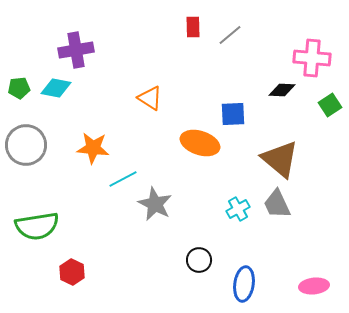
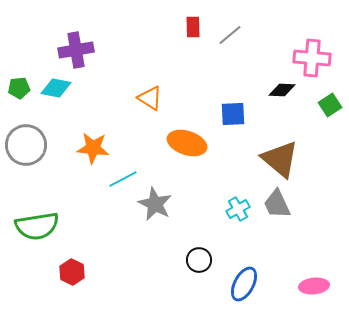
orange ellipse: moved 13 px left
blue ellipse: rotated 20 degrees clockwise
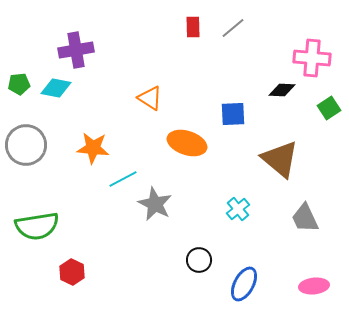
gray line: moved 3 px right, 7 px up
green pentagon: moved 4 px up
green square: moved 1 px left, 3 px down
gray trapezoid: moved 28 px right, 14 px down
cyan cross: rotated 10 degrees counterclockwise
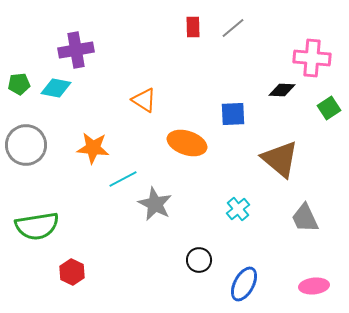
orange triangle: moved 6 px left, 2 px down
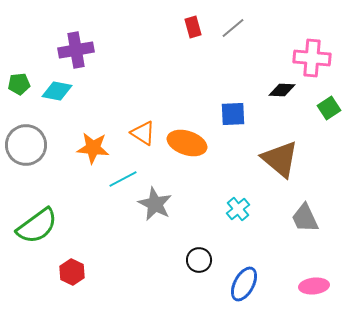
red rectangle: rotated 15 degrees counterclockwise
cyan diamond: moved 1 px right, 3 px down
orange triangle: moved 1 px left, 33 px down
green semicircle: rotated 27 degrees counterclockwise
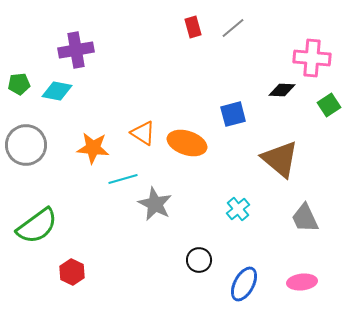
green square: moved 3 px up
blue square: rotated 12 degrees counterclockwise
cyan line: rotated 12 degrees clockwise
pink ellipse: moved 12 px left, 4 px up
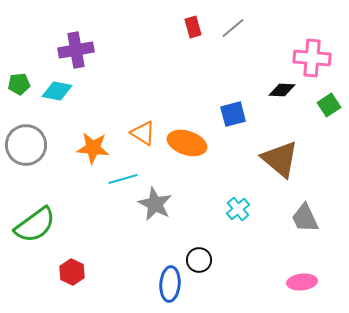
green semicircle: moved 2 px left, 1 px up
blue ellipse: moved 74 px left; rotated 24 degrees counterclockwise
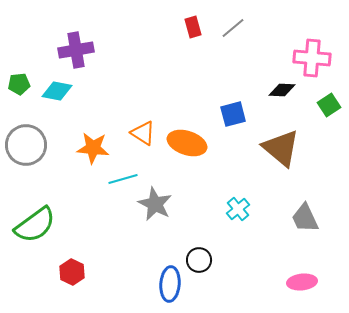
brown triangle: moved 1 px right, 11 px up
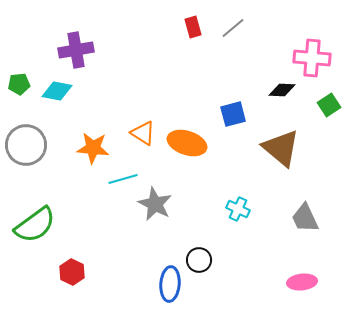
cyan cross: rotated 25 degrees counterclockwise
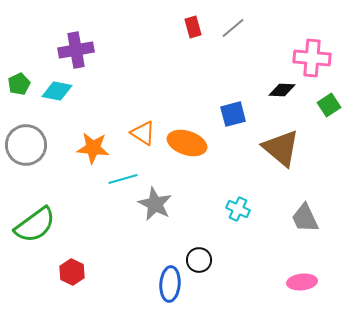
green pentagon: rotated 20 degrees counterclockwise
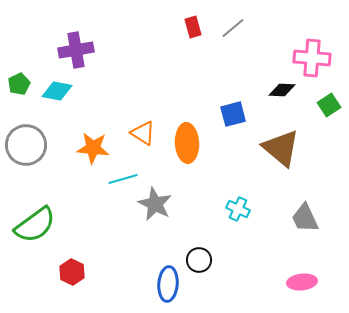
orange ellipse: rotated 69 degrees clockwise
blue ellipse: moved 2 px left
